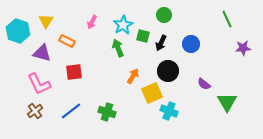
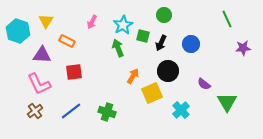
purple triangle: moved 2 px down; rotated 12 degrees counterclockwise
cyan cross: moved 12 px right, 1 px up; rotated 24 degrees clockwise
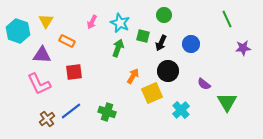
cyan star: moved 3 px left, 2 px up; rotated 18 degrees counterclockwise
green arrow: rotated 42 degrees clockwise
brown cross: moved 12 px right, 8 px down
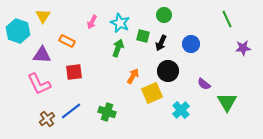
yellow triangle: moved 3 px left, 5 px up
